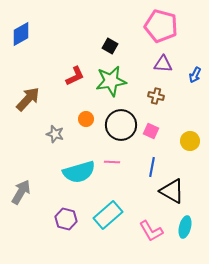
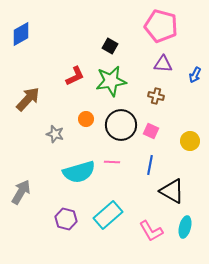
blue line: moved 2 px left, 2 px up
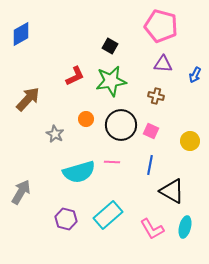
gray star: rotated 12 degrees clockwise
pink L-shape: moved 1 px right, 2 px up
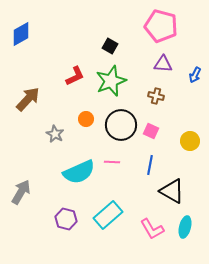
green star: rotated 12 degrees counterclockwise
cyan semicircle: rotated 8 degrees counterclockwise
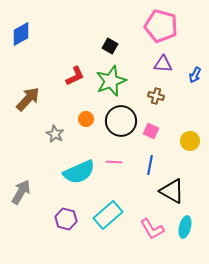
black circle: moved 4 px up
pink line: moved 2 px right
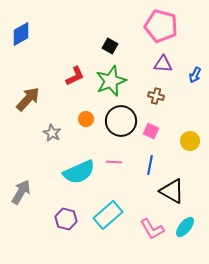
gray star: moved 3 px left, 1 px up
cyan ellipse: rotated 25 degrees clockwise
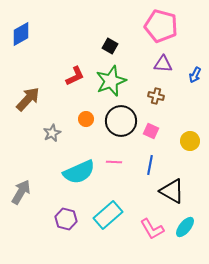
gray star: rotated 18 degrees clockwise
